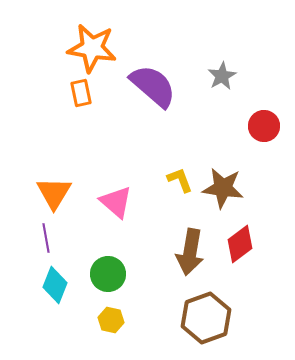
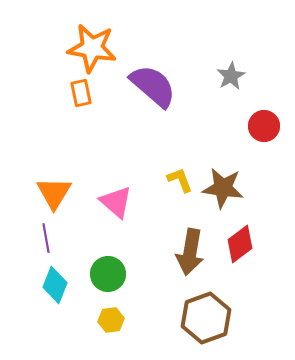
gray star: moved 9 px right
yellow hexagon: rotated 20 degrees counterclockwise
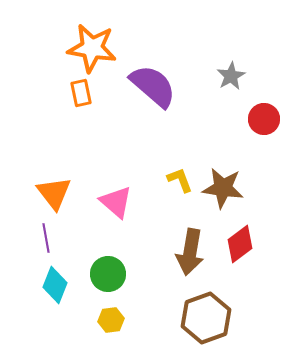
red circle: moved 7 px up
orange triangle: rotated 9 degrees counterclockwise
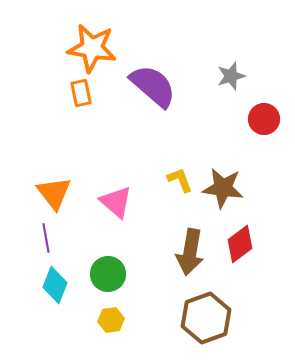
gray star: rotated 12 degrees clockwise
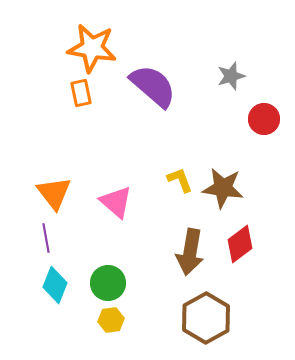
green circle: moved 9 px down
brown hexagon: rotated 9 degrees counterclockwise
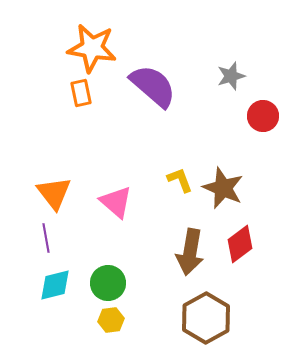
red circle: moved 1 px left, 3 px up
brown star: rotated 15 degrees clockwise
cyan diamond: rotated 54 degrees clockwise
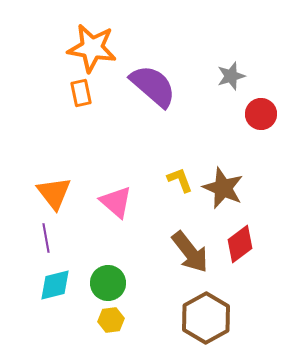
red circle: moved 2 px left, 2 px up
brown arrow: rotated 48 degrees counterclockwise
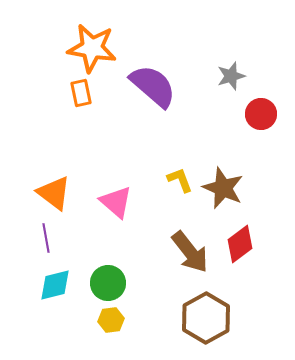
orange triangle: rotated 15 degrees counterclockwise
